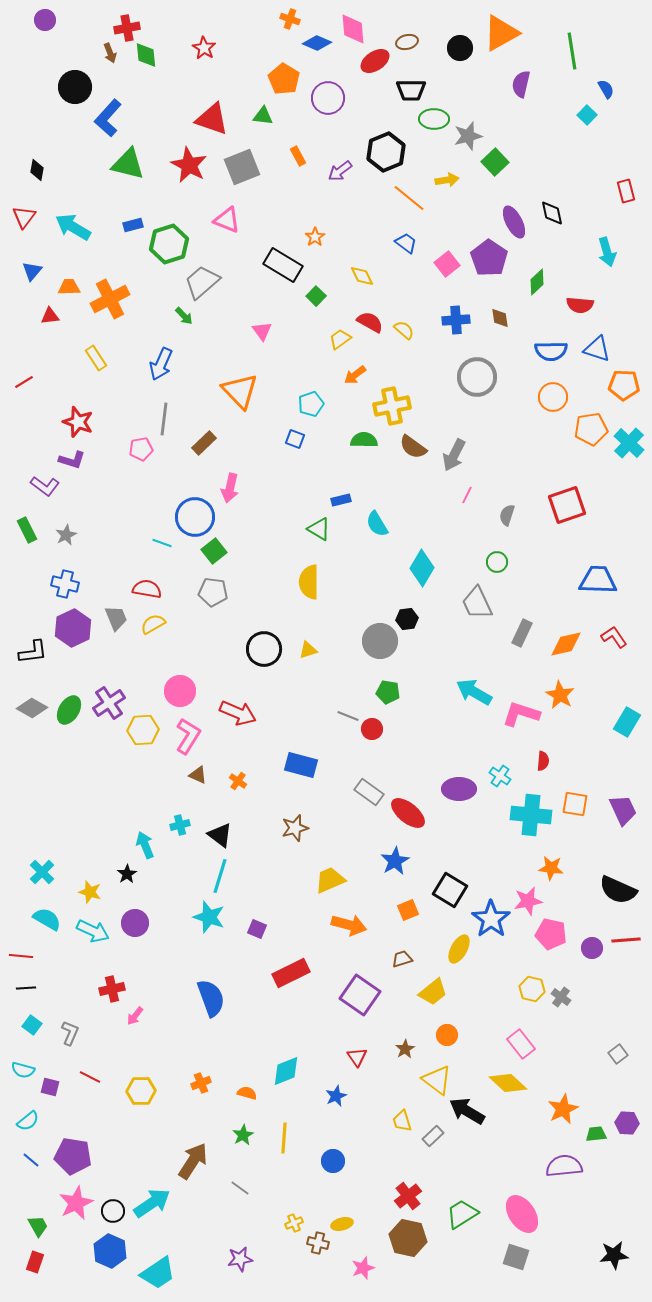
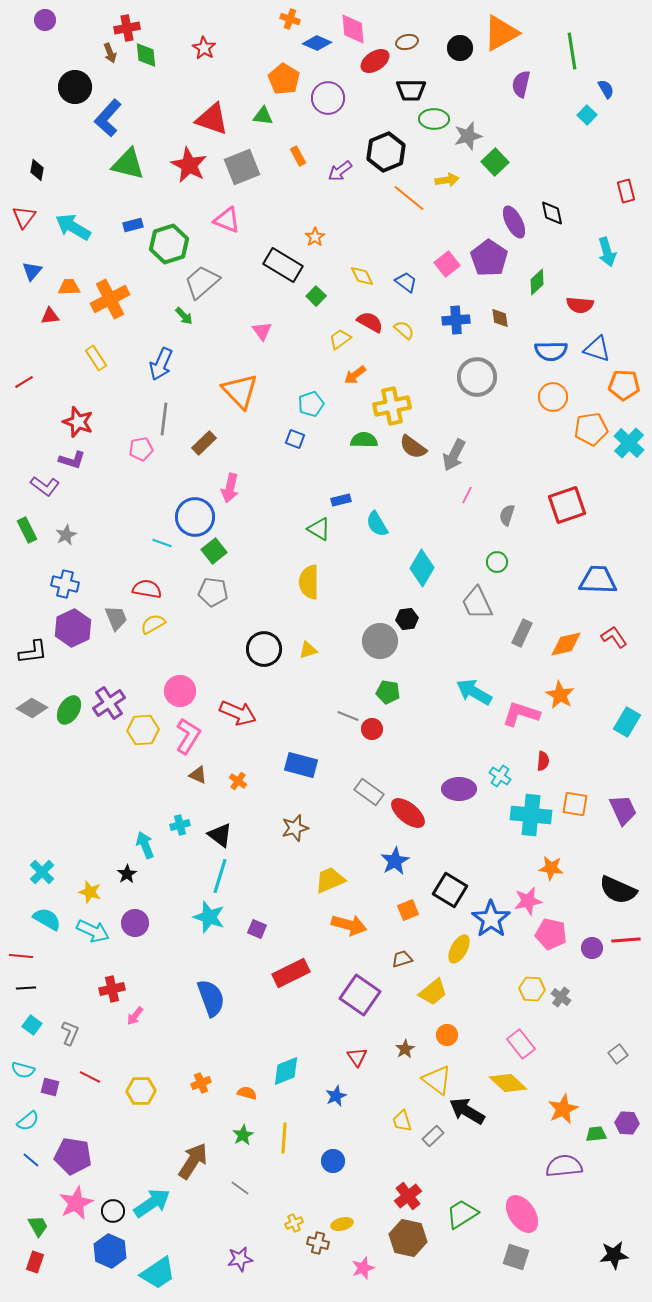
blue trapezoid at (406, 243): moved 39 px down
yellow hexagon at (532, 989): rotated 10 degrees counterclockwise
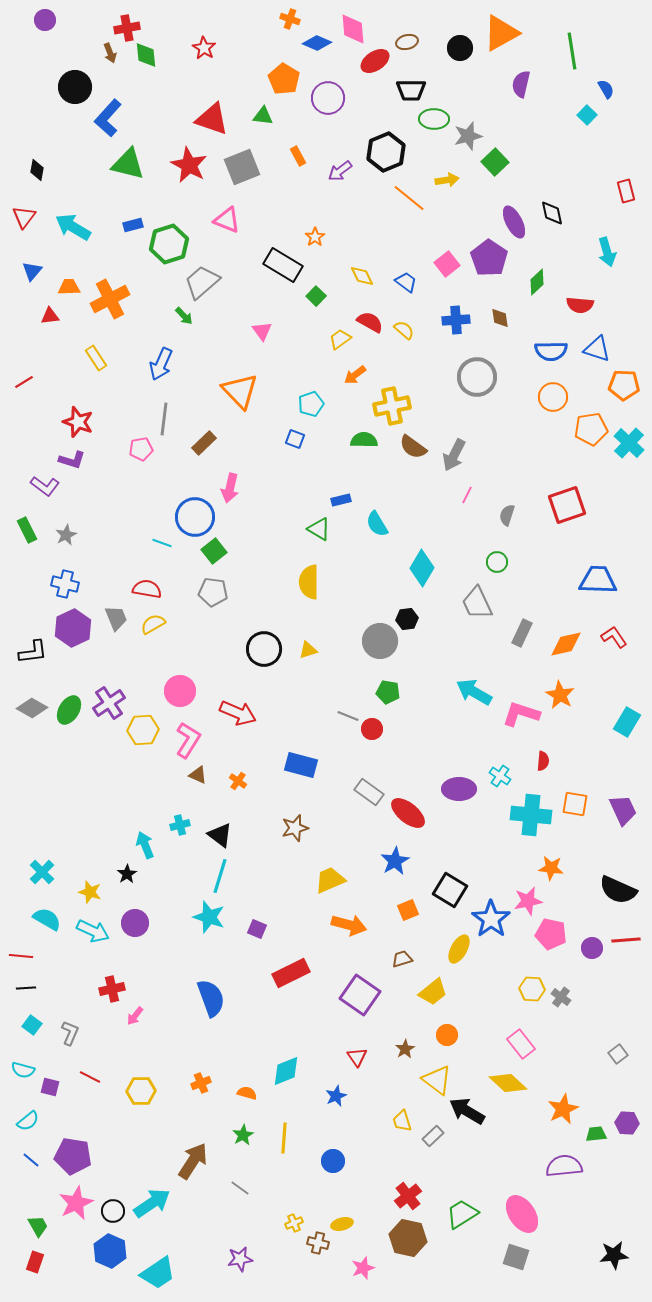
pink L-shape at (188, 736): moved 4 px down
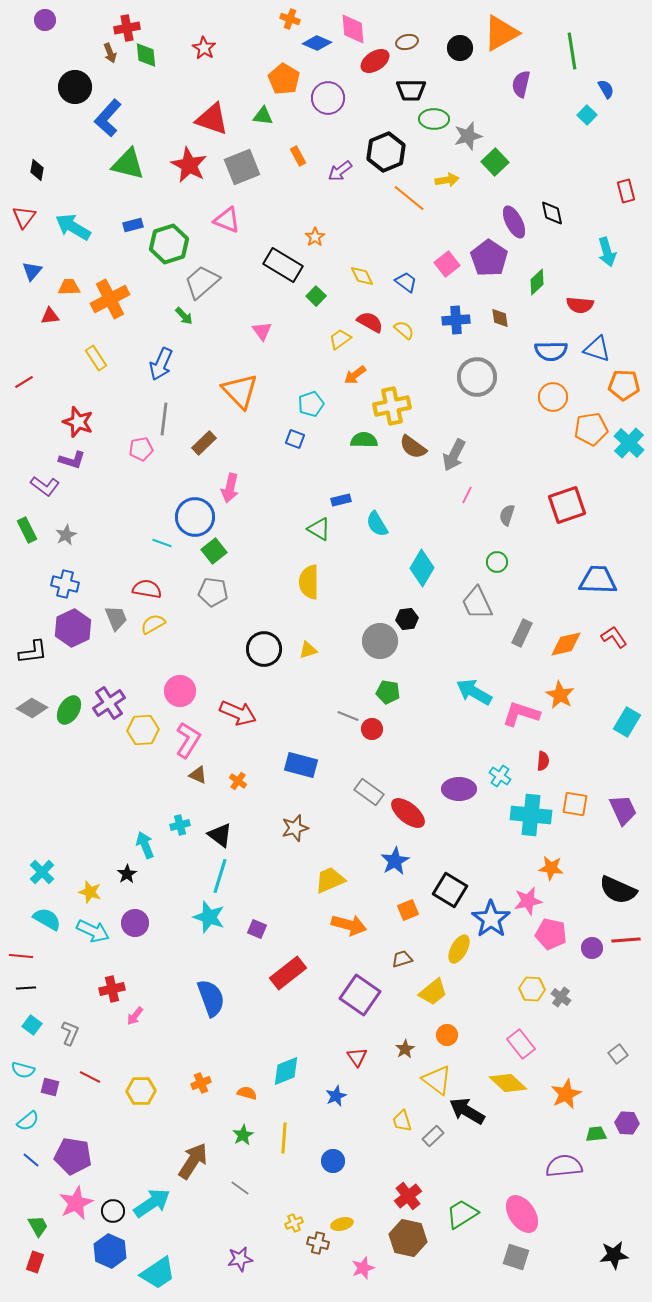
red rectangle at (291, 973): moved 3 px left; rotated 12 degrees counterclockwise
orange star at (563, 1109): moved 3 px right, 15 px up
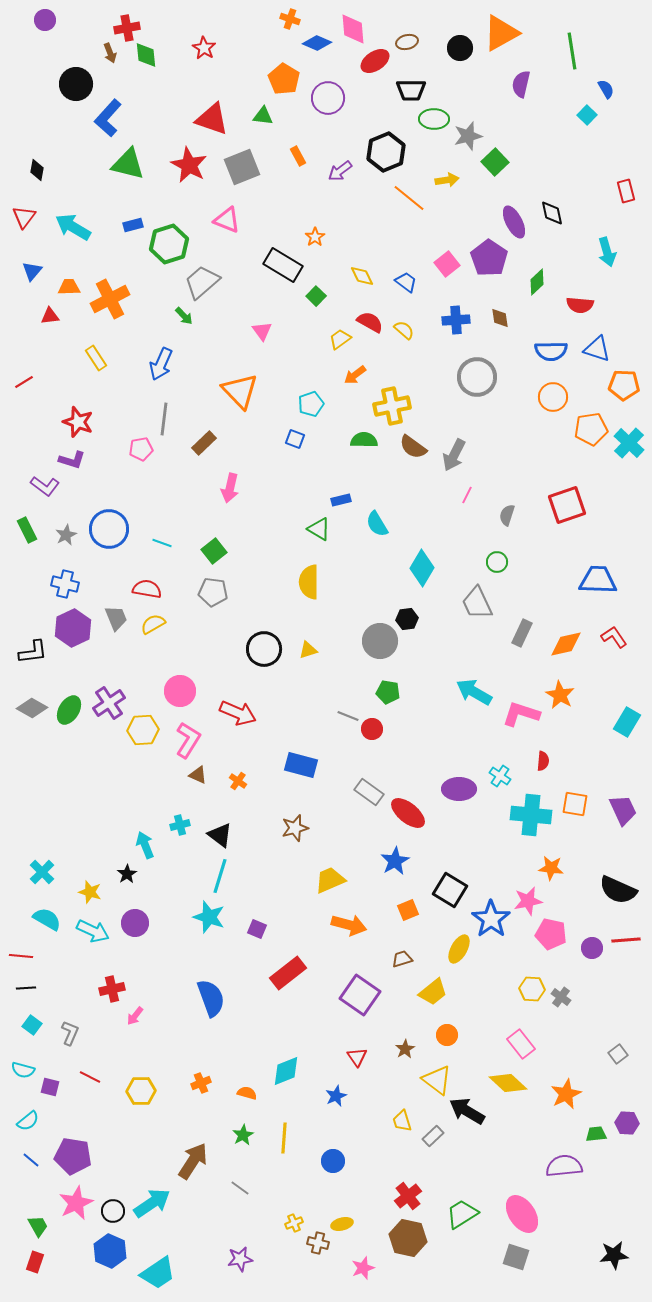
black circle at (75, 87): moved 1 px right, 3 px up
blue circle at (195, 517): moved 86 px left, 12 px down
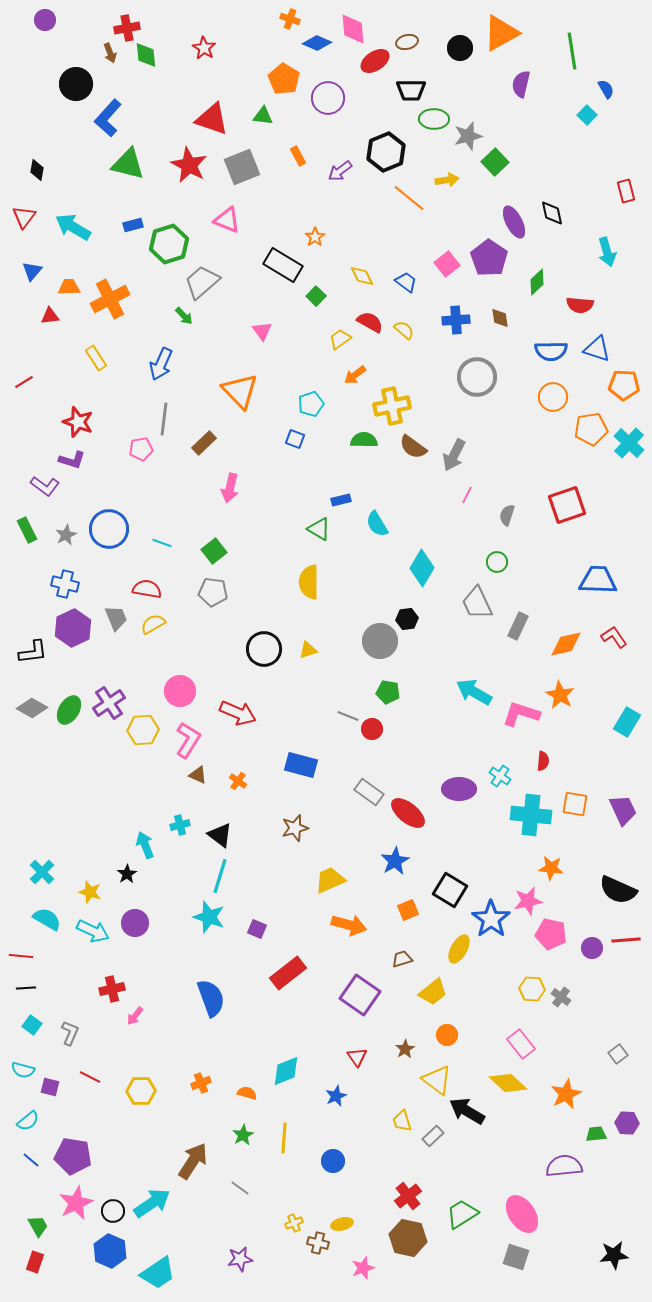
gray rectangle at (522, 633): moved 4 px left, 7 px up
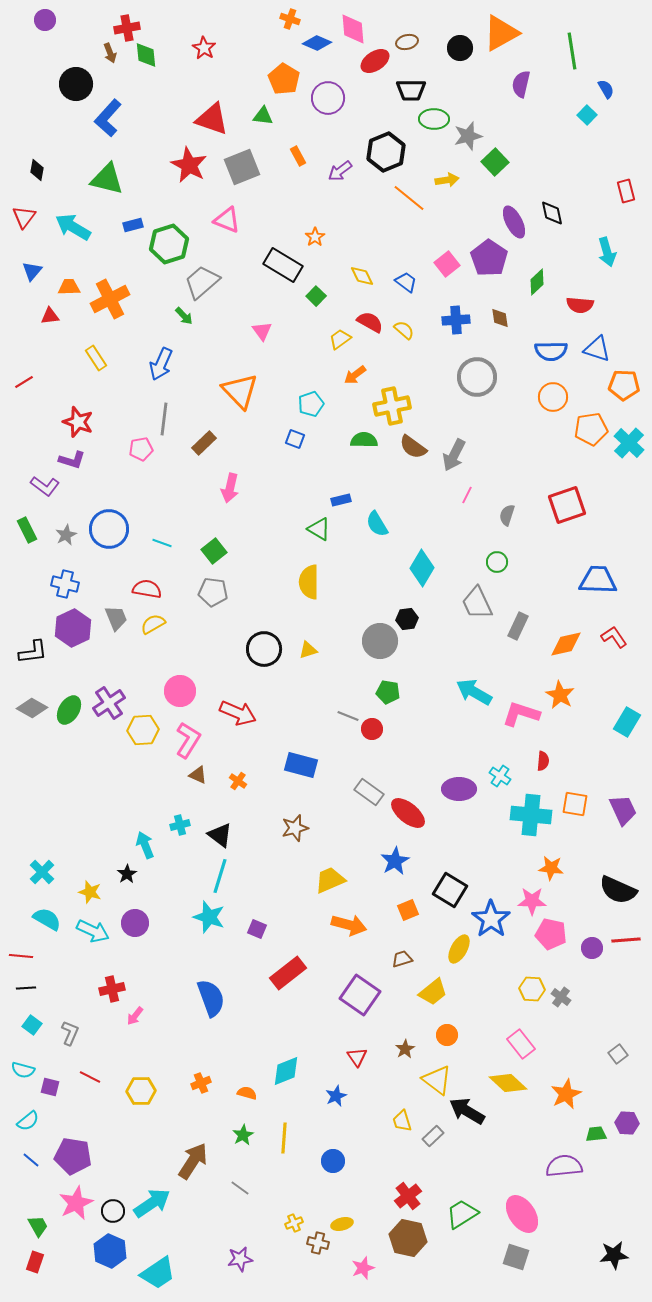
green triangle at (128, 164): moved 21 px left, 15 px down
pink star at (528, 901): moved 4 px right; rotated 12 degrees clockwise
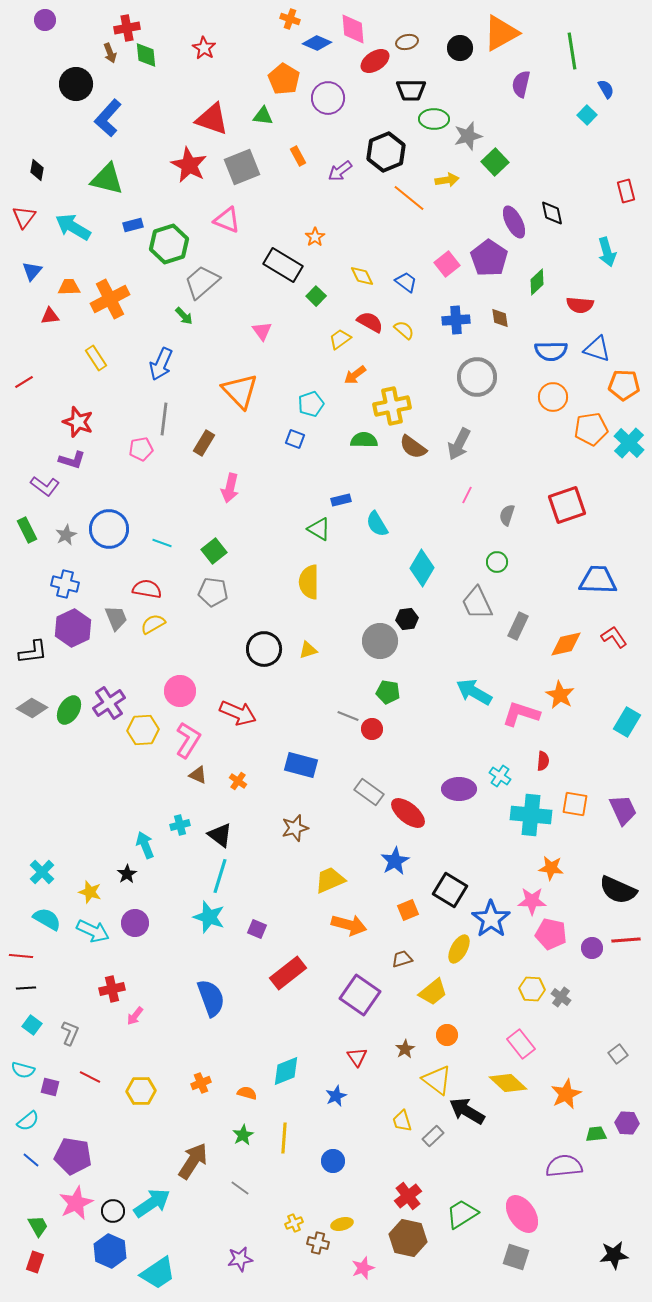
brown rectangle at (204, 443): rotated 15 degrees counterclockwise
gray arrow at (454, 455): moved 5 px right, 11 px up
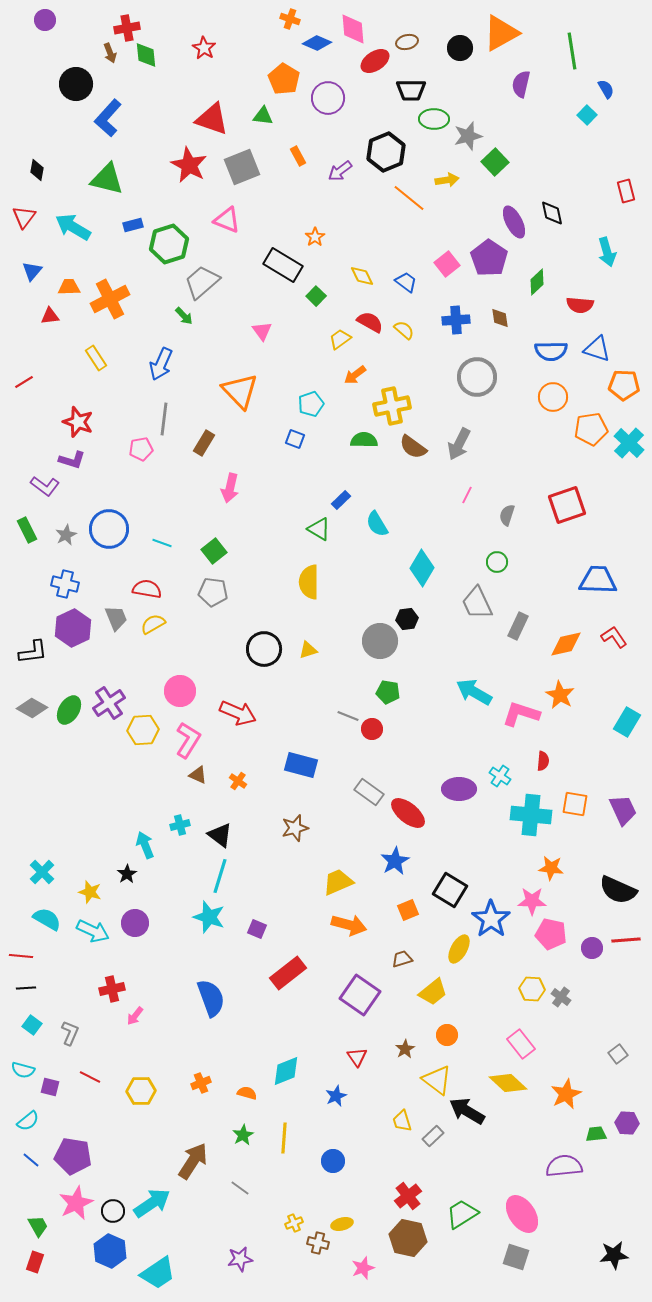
blue rectangle at (341, 500): rotated 30 degrees counterclockwise
yellow trapezoid at (330, 880): moved 8 px right, 2 px down
